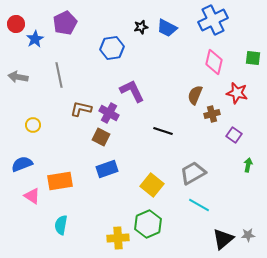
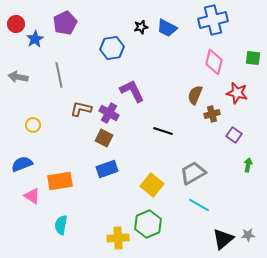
blue cross: rotated 12 degrees clockwise
brown square: moved 3 px right, 1 px down
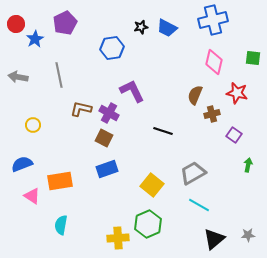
black triangle: moved 9 px left
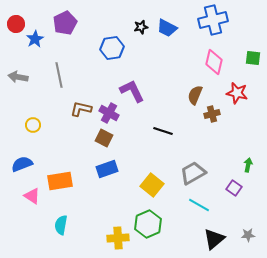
purple square: moved 53 px down
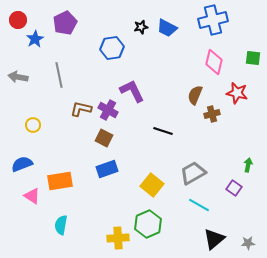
red circle: moved 2 px right, 4 px up
purple cross: moved 1 px left, 3 px up
gray star: moved 8 px down
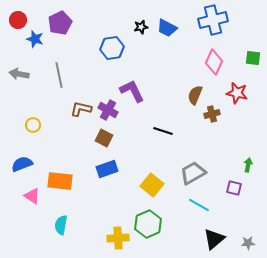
purple pentagon: moved 5 px left
blue star: rotated 24 degrees counterclockwise
pink diamond: rotated 10 degrees clockwise
gray arrow: moved 1 px right, 3 px up
orange rectangle: rotated 15 degrees clockwise
purple square: rotated 21 degrees counterclockwise
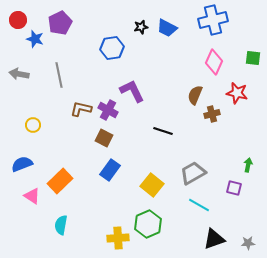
blue rectangle: moved 3 px right, 1 px down; rotated 35 degrees counterclockwise
orange rectangle: rotated 50 degrees counterclockwise
black triangle: rotated 20 degrees clockwise
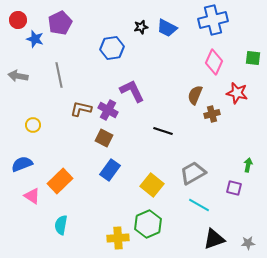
gray arrow: moved 1 px left, 2 px down
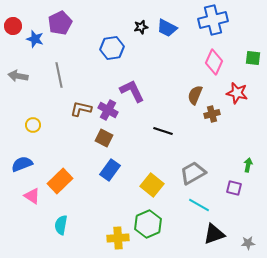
red circle: moved 5 px left, 6 px down
black triangle: moved 5 px up
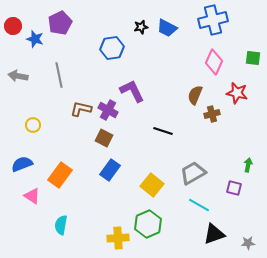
orange rectangle: moved 6 px up; rotated 10 degrees counterclockwise
